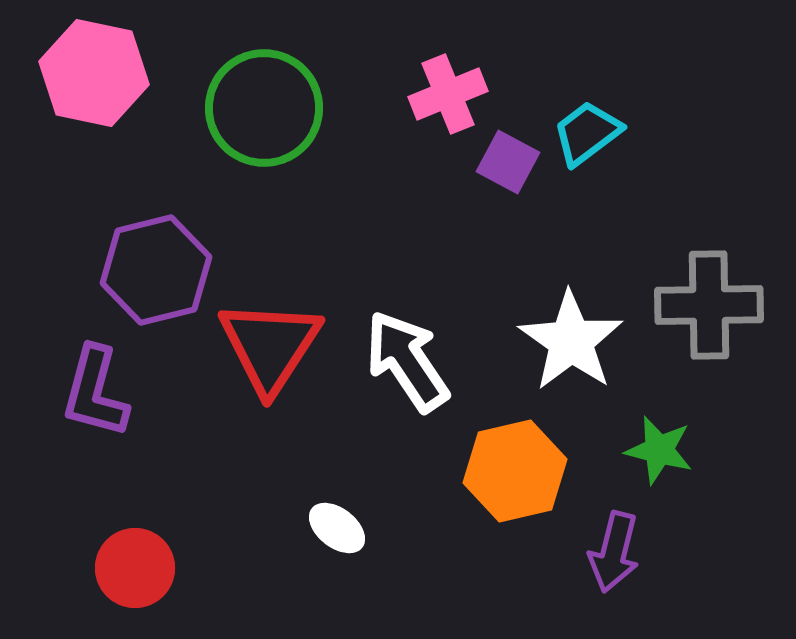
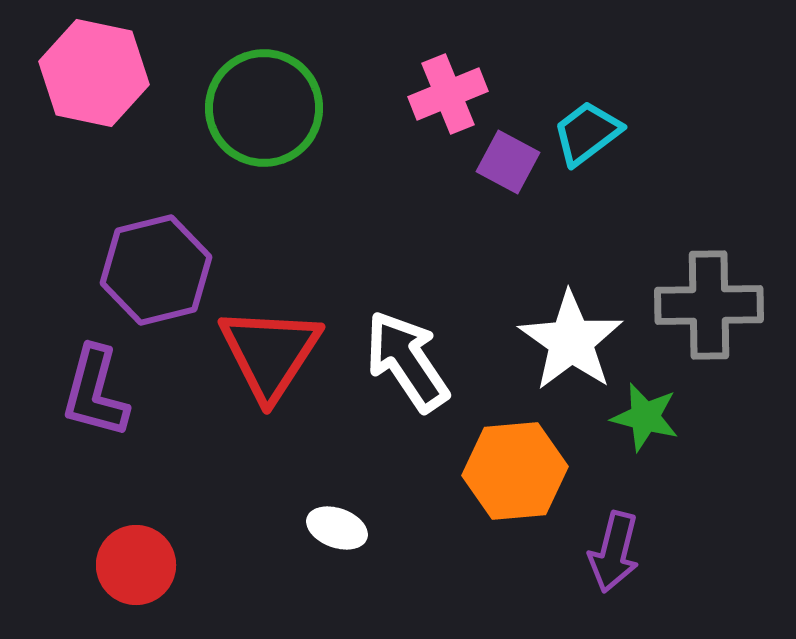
red triangle: moved 7 px down
green star: moved 14 px left, 33 px up
orange hexagon: rotated 8 degrees clockwise
white ellipse: rotated 18 degrees counterclockwise
red circle: moved 1 px right, 3 px up
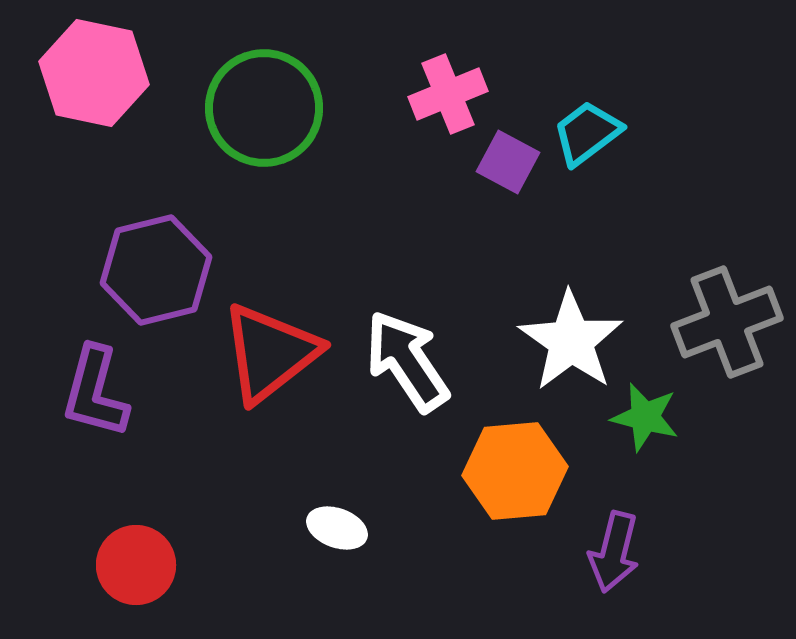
gray cross: moved 18 px right, 17 px down; rotated 20 degrees counterclockwise
red triangle: rotated 19 degrees clockwise
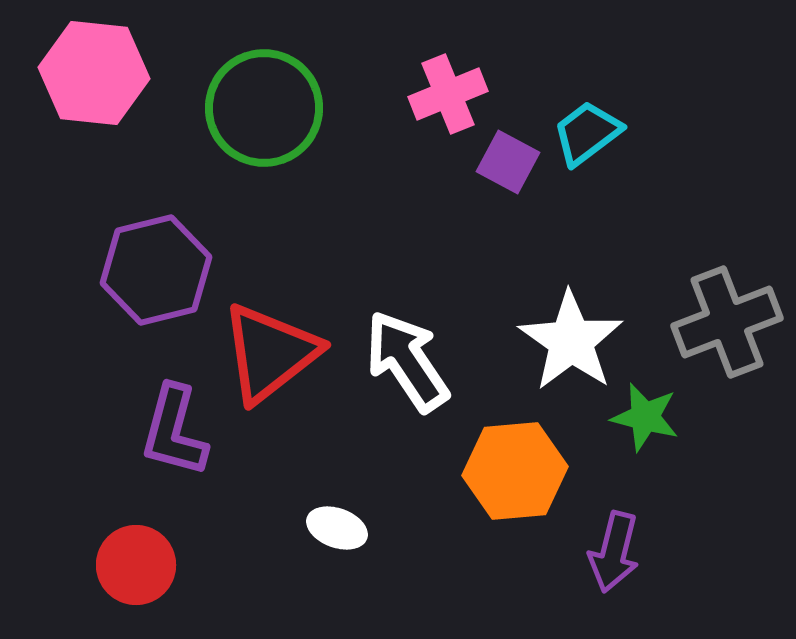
pink hexagon: rotated 6 degrees counterclockwise
purple L-shape: moved 79 px right, 39 px down
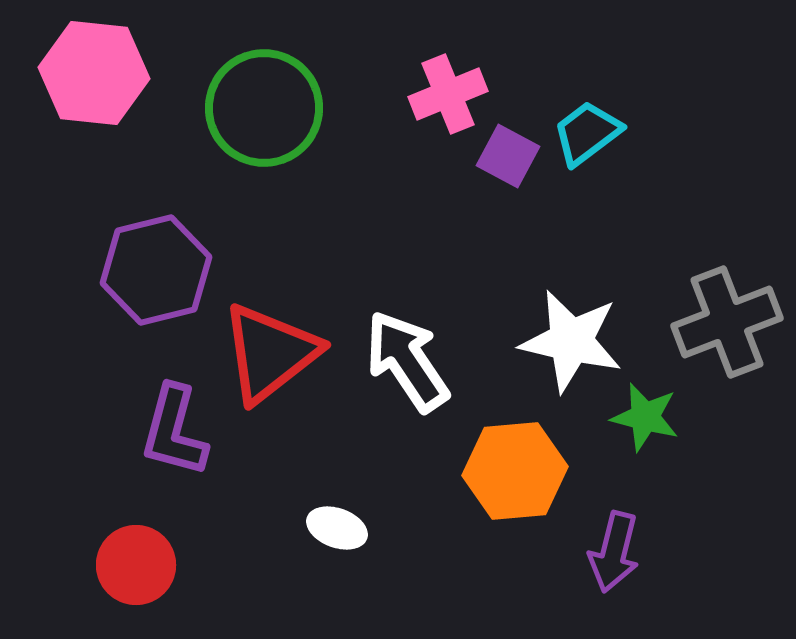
purple square: moved 6 px up
white star: rotated 22 degrees counterclockwise
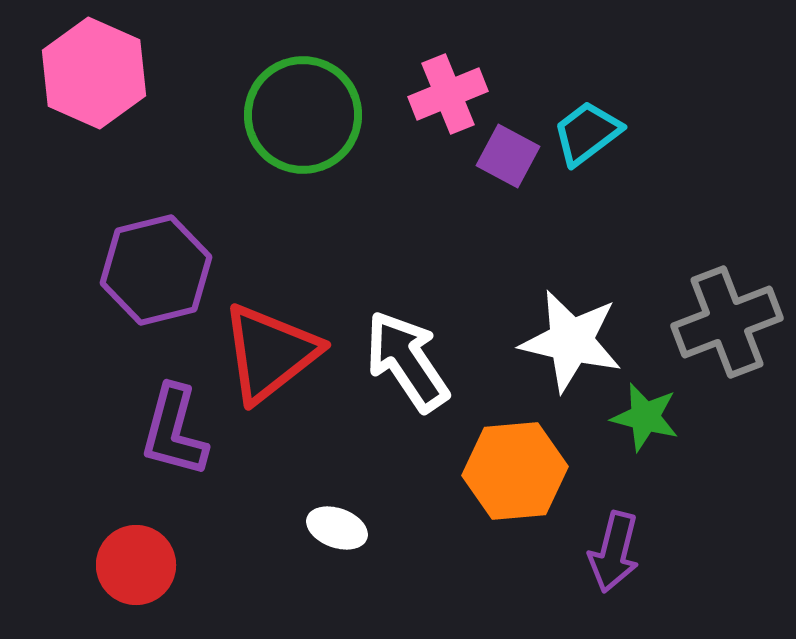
pink hexagon: rotated 18 degrees clockwise
green circle: moved 39 px right, 7 px down
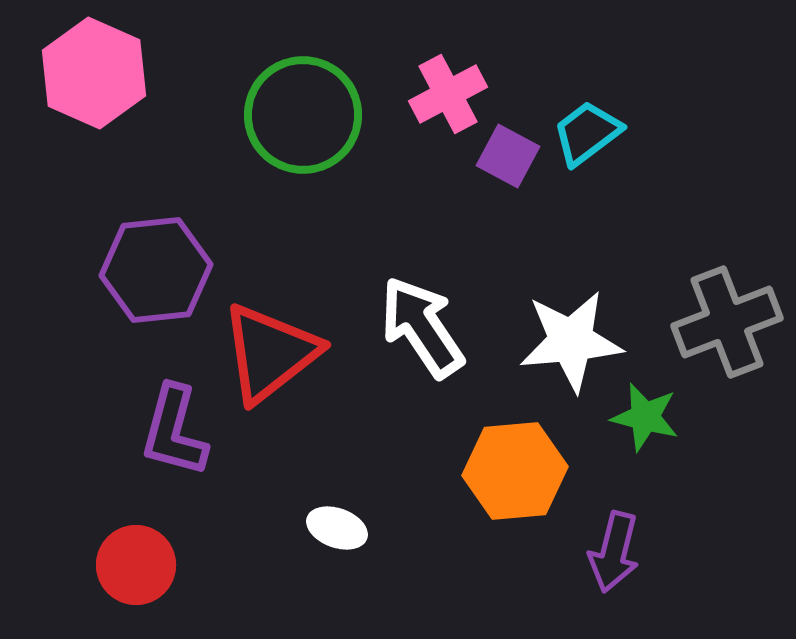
pink cross: rotated 6 degrees counterclockwise
purple hexagon: rotated 8 degrees clockwise
white star: rotated 18 degrees counterclockwise
white arrow: moved 15 px right, 34 px up
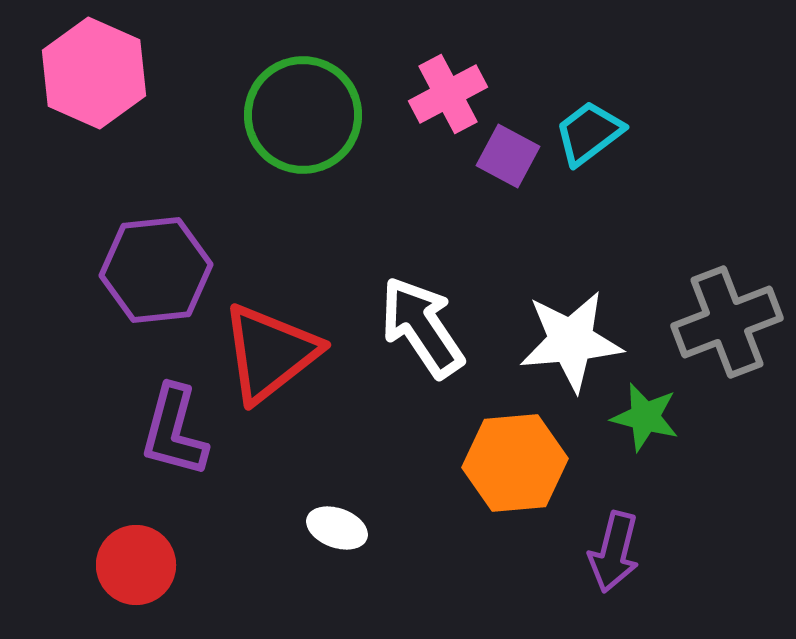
cyan trapezoid: moved 2 px right
orange hexagon: moved 8 px up
